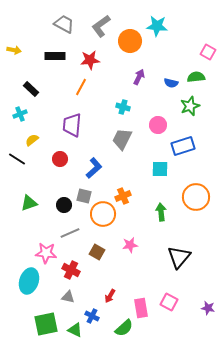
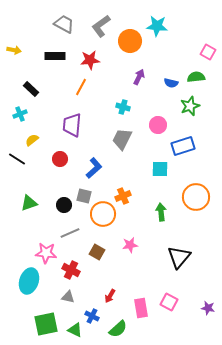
green semicircle at (124, 328): moved 6 px left, 1 px down
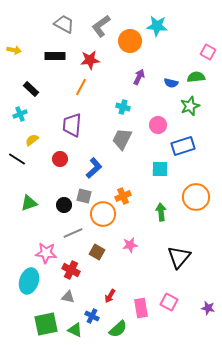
gray line at (70, 233): moved 3 px right
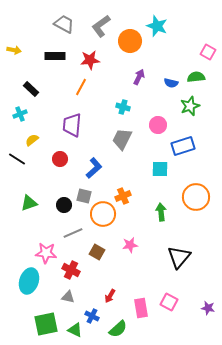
cyan star at (157, 26): rotated 15 degrees clockwise
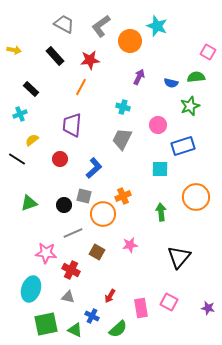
black rectangle at (55, 56): rotated 48 degrees clockwise
cyan ellipse at (29, 281): moved 2 px right, 8 px down
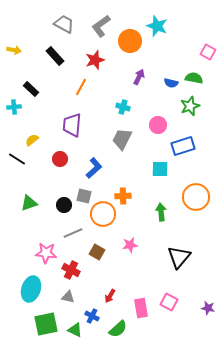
red star at (90, 60): moved 5 px right; rotated 12 degrees counterclockwise
green semicircle at (196, 77): moved 2 px left, 1 px down; rotated 18 degrees clockwise
cyan cross at (20, 114): moved 6 px left, 7 px up; rotated 16 degrees clockwise
orange cross at (123, 196): rotated 21 degrees clockwise
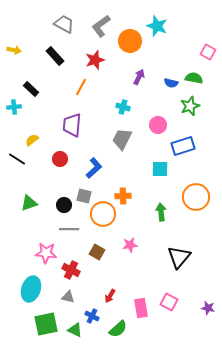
gray line at (73, 233): moved 4 px left, 4 px up; rotated 24 degrees clockwise
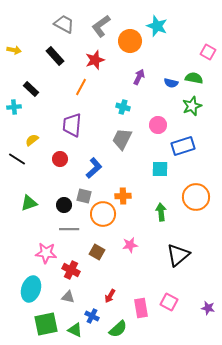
green star at (190, 106): moved 2 px right
black triangle at (179, 257): moved 1 px left, 2 px up; rotated 10 degrees clockwise
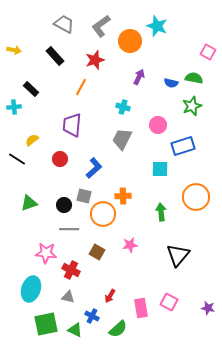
black triangle at (178, 255): rotated 10 degrees counterclockwise
